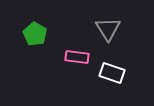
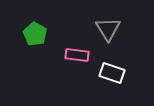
pink rectangle: moved 2 px up
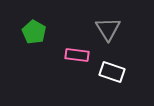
green pentagon: moved 1 px left, 2 px up
white rectangle: moved 1 px up
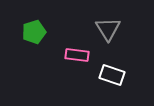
green pentagon: rotated 25 degrees clockwise
white rectangle: moved 3 px down
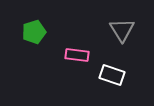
gray triangle: moved 14 px right, 1 px down
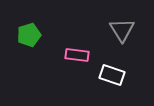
green pentagon: moved 5 px left, 3 px down
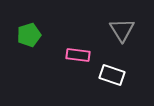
pink rectangle: moved 1 px right
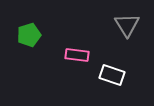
gray triangle: moved 5 px right, 5 px up
pink rectangle: moved 1 px left
